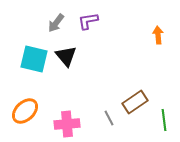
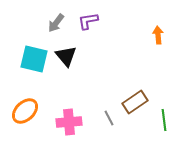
pink cross: moved 2 px right, 2 px up
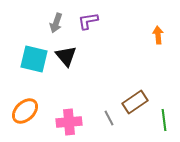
gray arrow: rotated 18 degrees counterclockwise
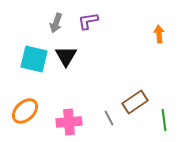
orange arrow: moved 1 px right, 1 px up
black triangle: rotated 10 degrees clockwise
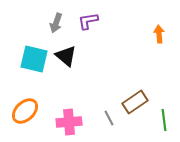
black triangle: rotated 20 degrees counterclockwise
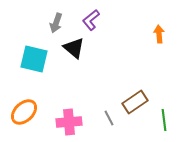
purple L-shape: moved 3 px right, 1 px up; rotated 30 degrees counterclockwise
black triangle: moved 8 px right, 8 px up
orange ellipse: moved 1 px left, 1 px down
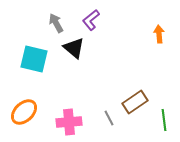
gray arrow: rotated 132 degrees clockwise
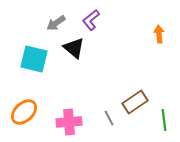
gray arrow: rotated 96 degrees counterclockwise
